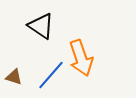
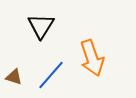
black triangle: rotated 28 degrees clockwise
orange arrow: moved 11 px right
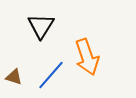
orange arrow: moved 5 px left, 1 px up
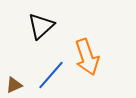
black triangle: rotated 16 degrees clockwise
brown triangle: moved 8 px down; rotated 42 degrees counterclockwise
